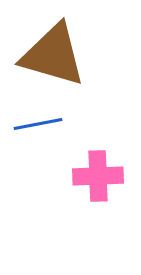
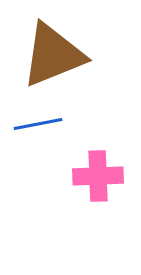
brown triangle: rotated 38 degrees counterclockwise
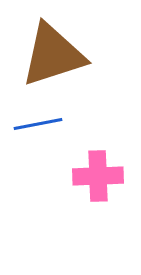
brown triangle: rotated 4 degrees clockwise
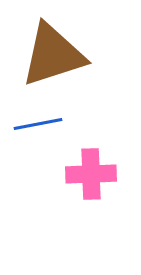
pink cross: moved 7 px left, 2 px up
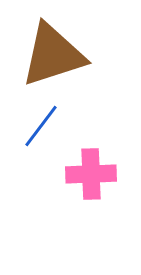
blue line: moved 3 px right, 2 px down; rotated 42 degrees counterclockwise
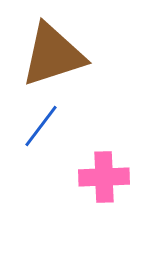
pink cross: moved 13 px right, 3 px down
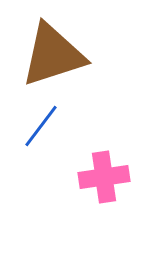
pink cross: rotated 6 degrees counterclockwise
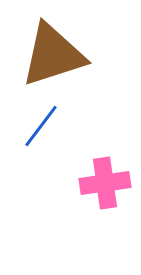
pink cross: moved 1 px right, 6 px down
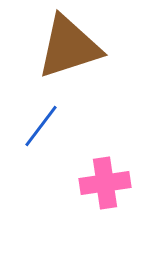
brown triangle: moved 16 px right, 8 px up
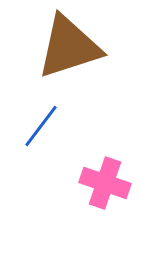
pink cross: rotated 27 degrees clockwise
